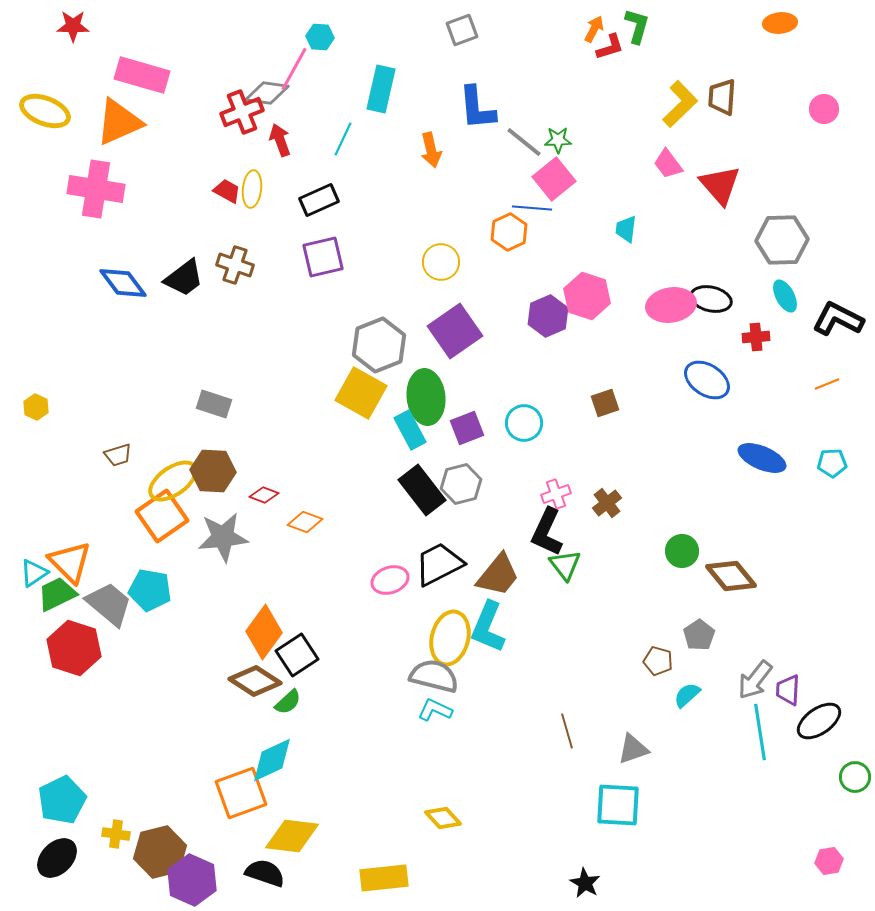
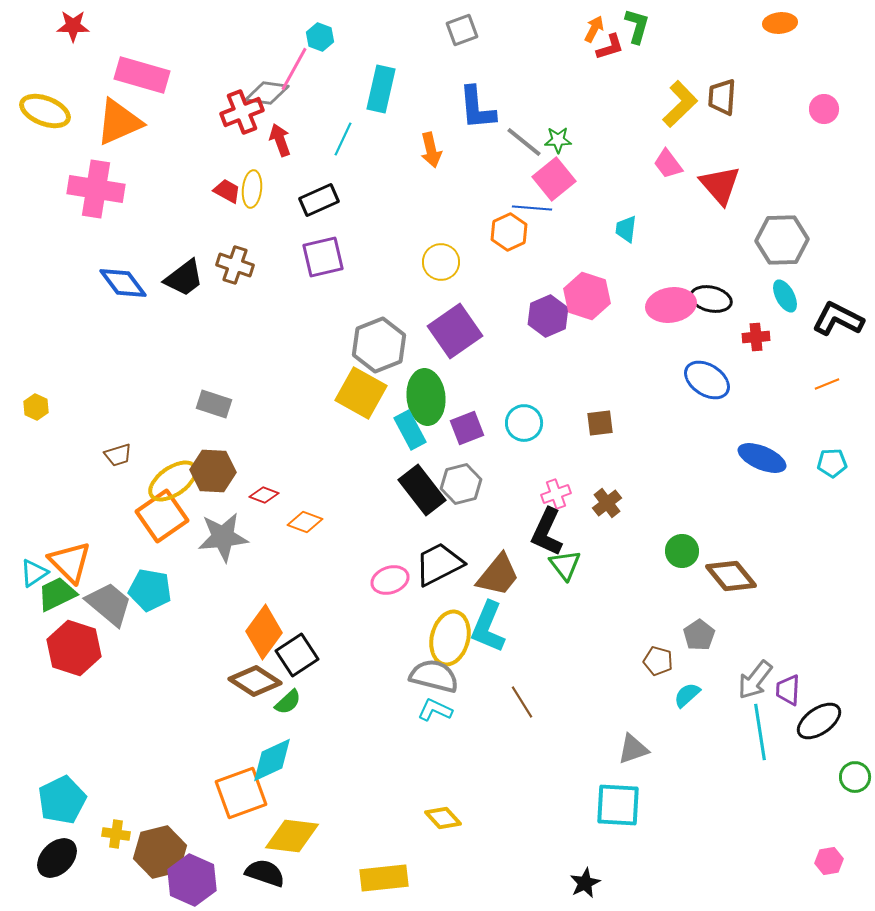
cyan hexagon at (320, 37): rotated 16 degrees clockwise
brown square at (605, 403): moved 5 px left, 20 px down; rotated 12 degrees clockwise
brown line at (567, 731): moved 45 px left, 29 px up; rotated 16 degrees counterclockwise
black star at (585, 883): rotated 16 degrees clockwise
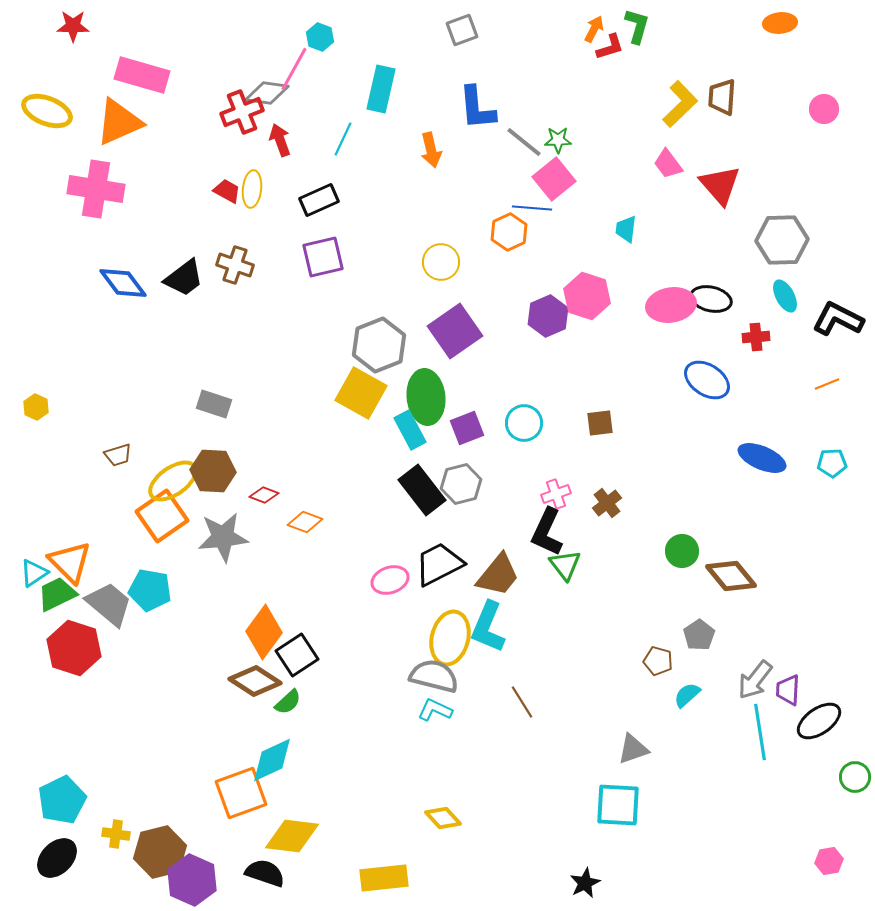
yellow ellipse at (45, 111): moved 2 px right
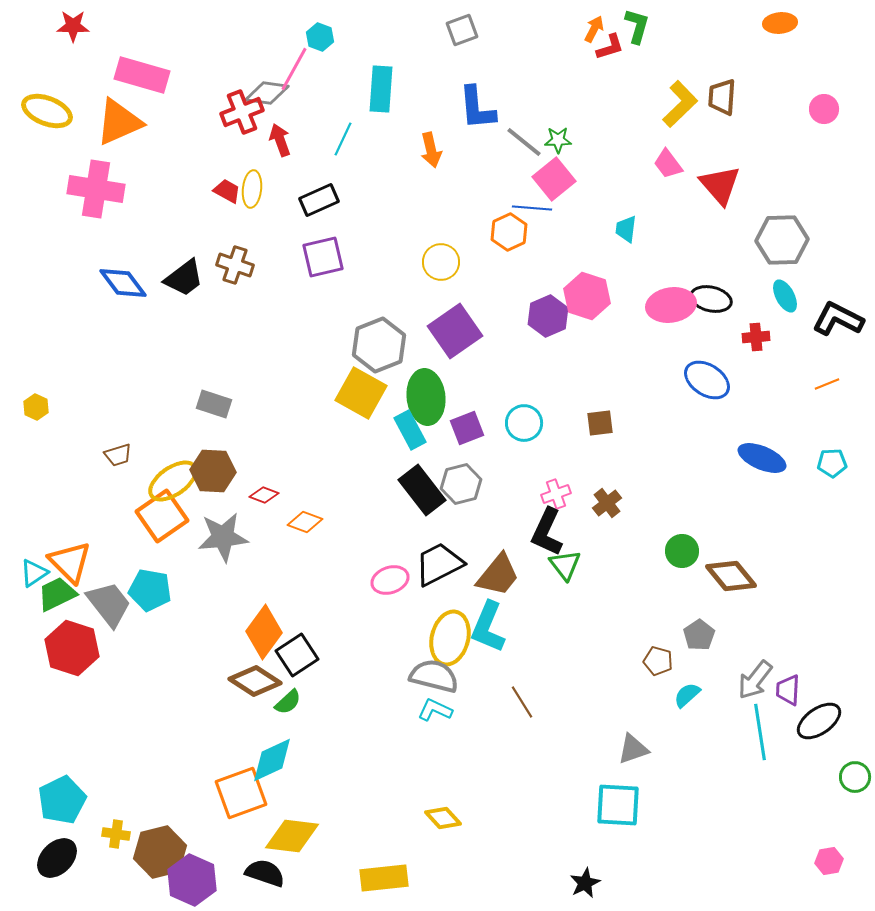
cyan rectangle at (381, 89): rotated 9 degrees counterclockwise
gray trapezoid at (109, 604): rotated 12 degrees clockwise
red hexagon at (74, 648): moved 2 px left
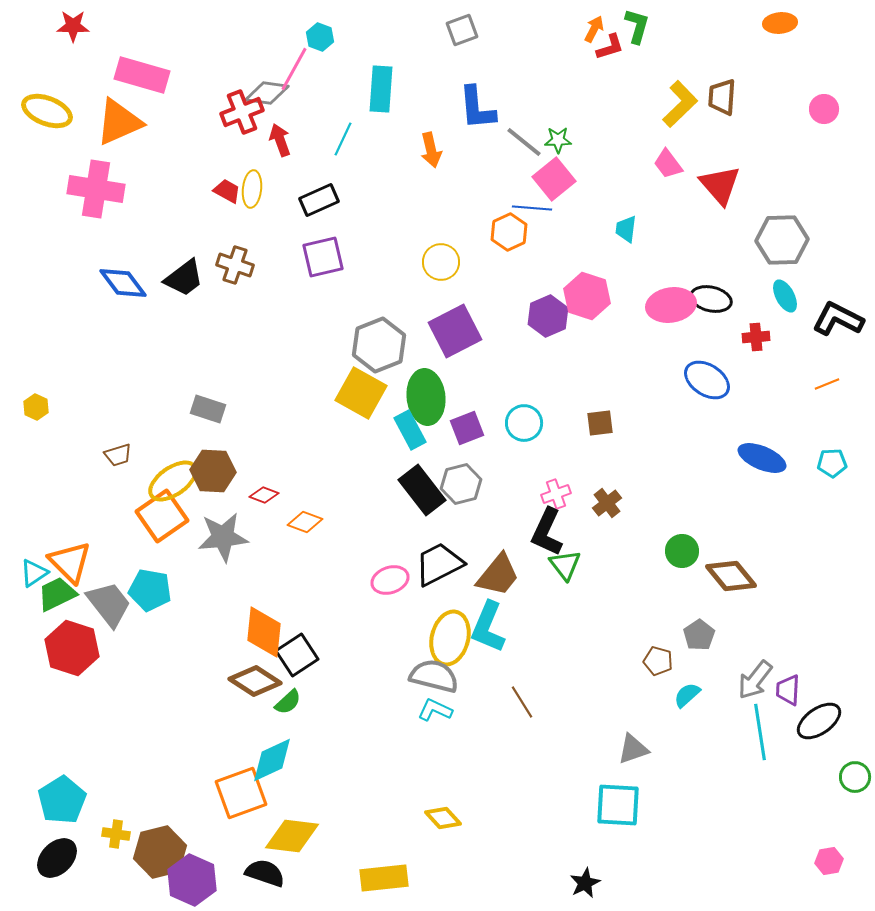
purple square at (455, 331): rotated 8 degrees clockwise
gray rectangle at (214, 404): moved 6 px left, 5 px down
orange diamond at (264, 632): rotated 30 degrees counterclockwise
cyan pentagon at (62, 800): rotated 6 degrees counterclockwise
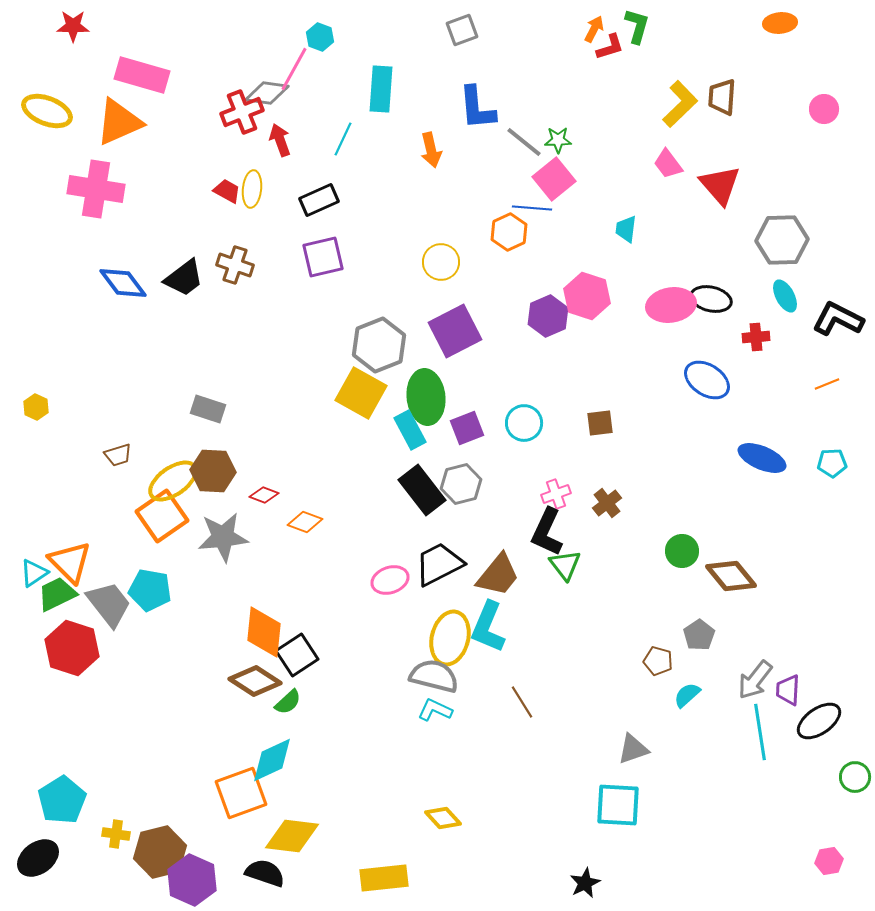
black ellipse at (57, 858): moved 19 px left; rotated 9 degrees clockwise
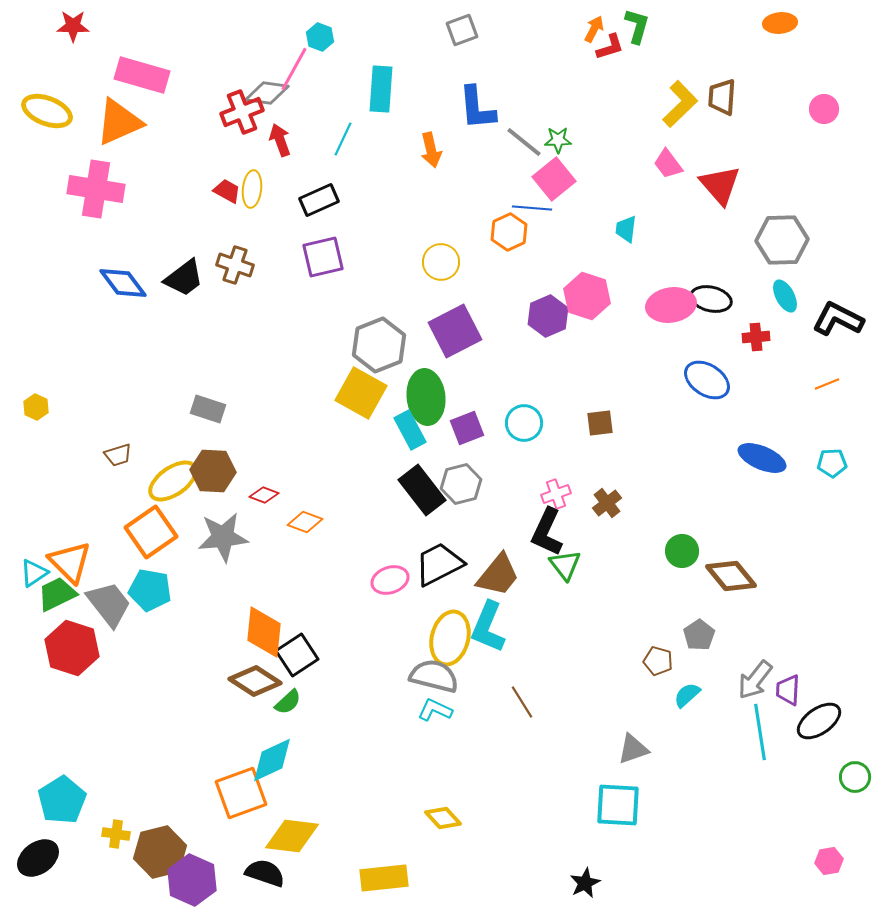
orange square at (162, 516): moved 11 px left, 16 px down
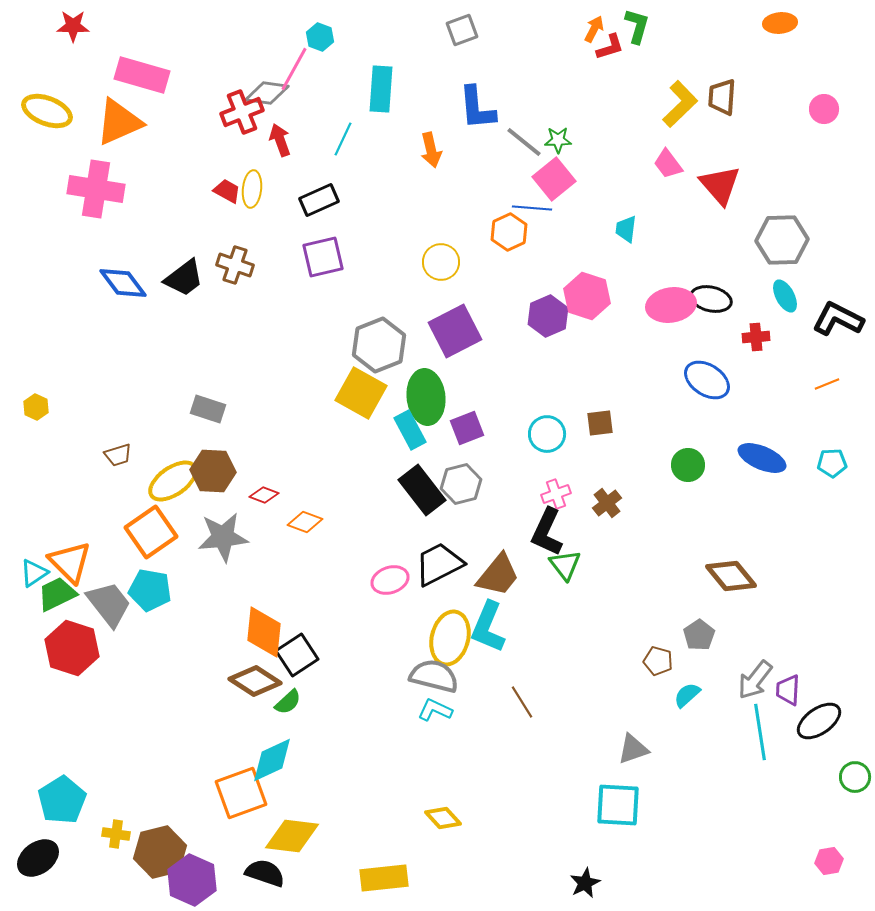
cyan circle at (524, 423): moved 23 px right, 11 px down
green circle at (682, 551): moved 6 px right, 86 px up
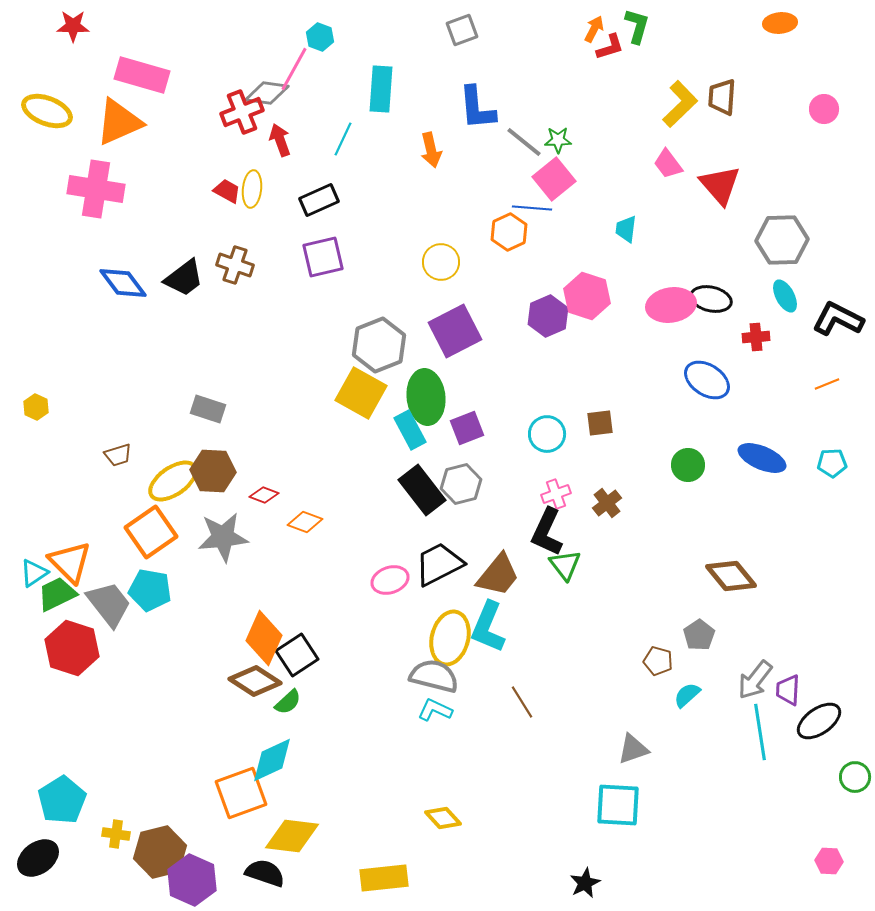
orange diamond at (264, 632): moved 6 px down; rotated 18 degrees clockwise
pink hexagon at (829, 861): rotated 12 degrees clockwise
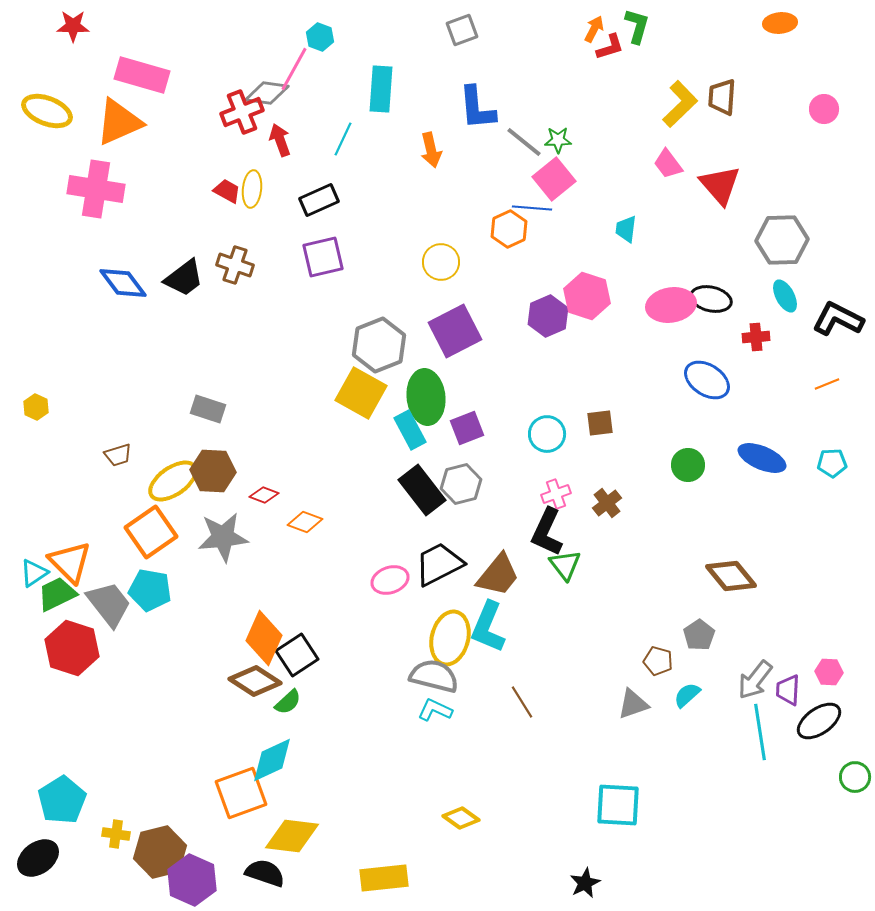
orange hexagon at (509, 232): moved 3 px up
gray triangle at (633, 749): moved 45 px up
yellow diamond at (443, 818): moved 18 px right; rotated 12 degrees counterclockwise
pink hexagon at (829, 861): moved 189 px up
